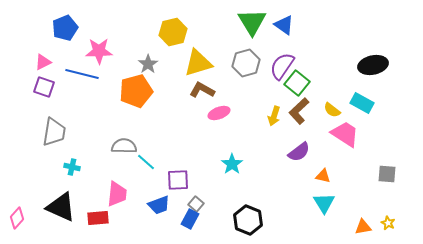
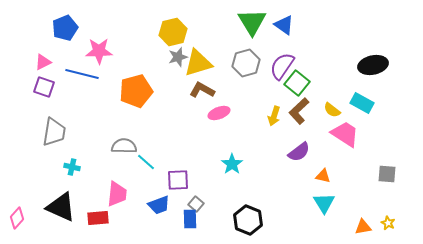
gray star at (148, 64): moved 30 px right, 7 px up; rotated 18 degrees clockwise
blue rectangle at (190, 219): rotated 30 degrees counterclockwise
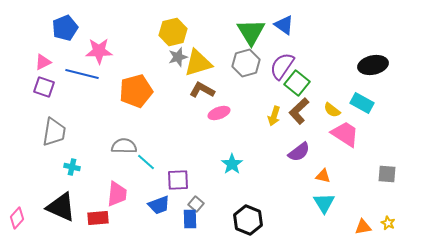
green triangle at (252, 22): moved 1 px left, 10 px down
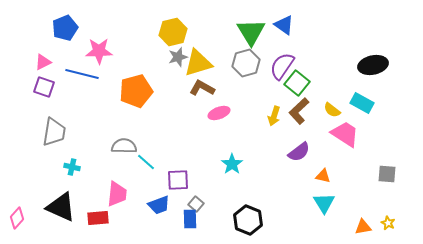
brown L-shape at (202, 90): moved 2 px up
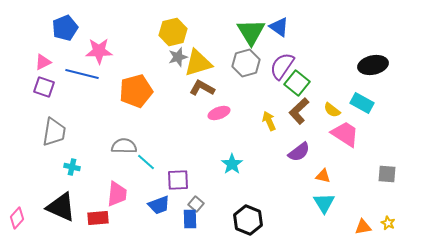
blue triangle at (284, 25): moved 5 px left, 2 px down
yellow arrow at (274, 116): moved 5 px left, 5 px down; rotated 138 degrees clockwise
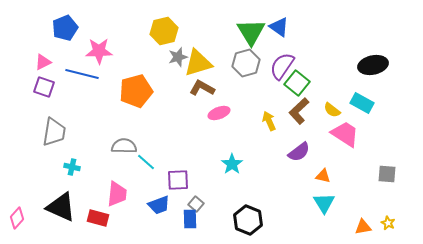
yellow hexagon at (173, 32): moved 9 px left, 1 px up
red rectangle at (98, 218): rotated 20 degrees clockwise
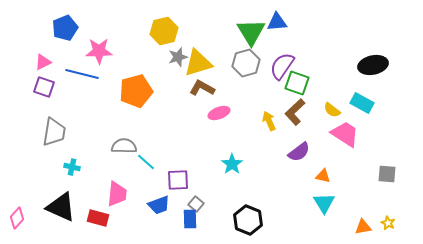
blue triangle at (279, 27): moved 2 px left, 5 px up; rotated 40 degrees counterclockwise
green square at (297, 83): rotated 20 degrees counterclockwise
brown L-shape at (299, 111): moved 4 px left, 1 px down
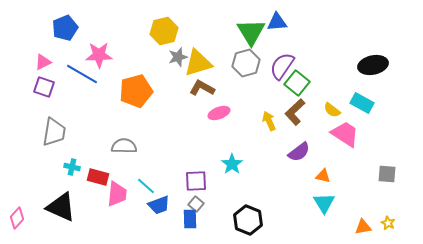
pink star at (99, 51): moved 4 px down
blue line at (82, 74): rotated 16 degrees clockwise
green square at (297, 83): rotated 20 degrees clockwise
cyan line at (146, 162): moved 24 px down
purple square at (178, 180): moved 18 px right, 1 px down
red rectangle at (98, 218): moved 41 px up
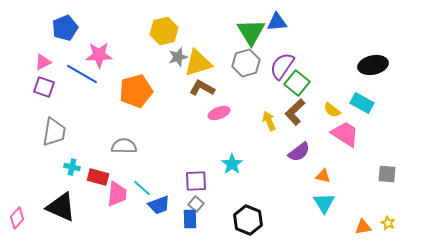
cyan line at (146, 186): moved 4 px left, 2 px down
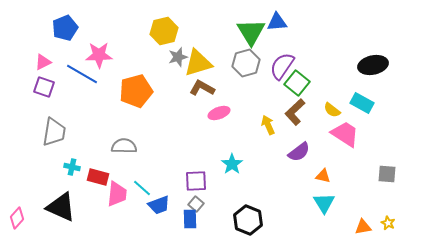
yellow arrow at (269, 121): moved 1 px left, 4 px down
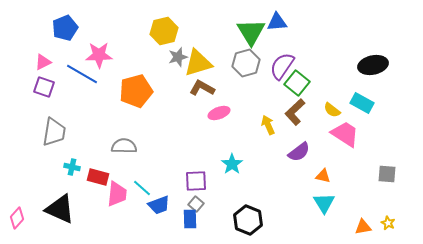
black triangle at (61, 207): moved 1 px left, 2 px down
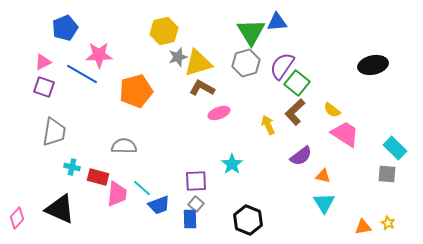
cyan rectangle at (362, 103): moved 33 px right, 45 px down; rotated 15 degrees clockwise
purple semicircle at (299, 152): moved 2 px right, 4 px down
